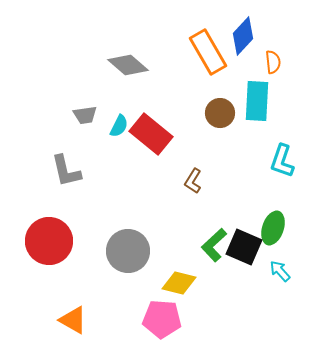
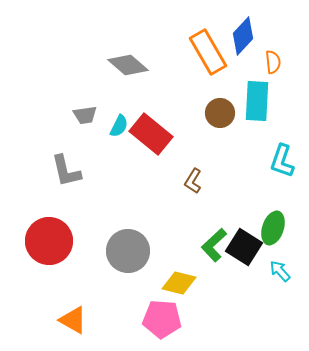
black square: rotated 9 degrees clockwise
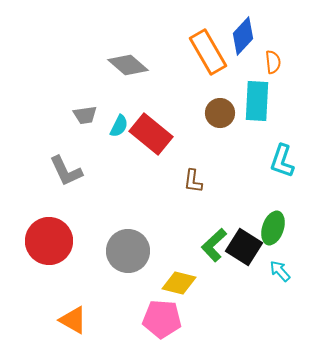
gray L-shape: rotated 12 degrees counterclockwise
brown L-shape: rotated 25 degrees counterclockwise
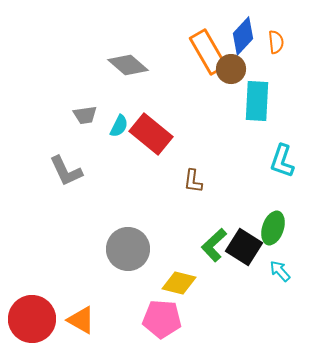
orange semicircle: moved 3 px right, 20 px up
brown circle: moved 11 px right, 44 px up
red circle: moved 17 px left, 78 px down
gray circle: moved 2 px up
orange triangle: moved 8 px right
